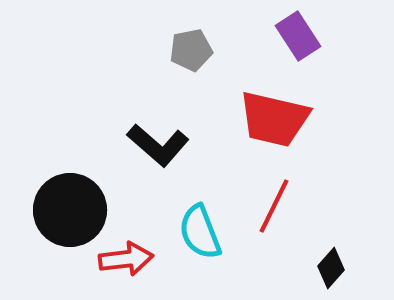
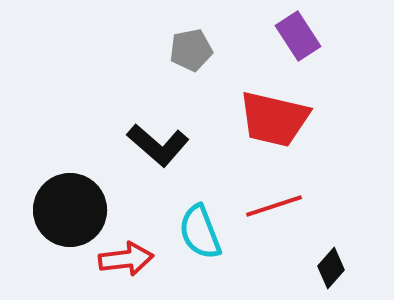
red line: rotated 46 degrees clockwise
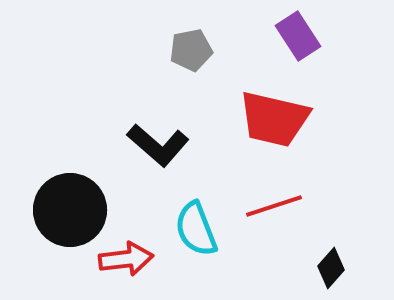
cyan semicircle: moved 4 px left, 3 px up
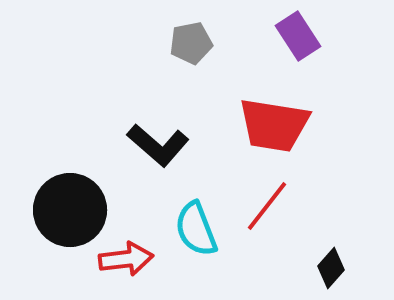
gray pentagon: moved 7 px up
red trapezoid: moved 6 px down; rotated 4 degrees counterclockwise
red line: moved 7 px left; rotated 34 degrees counterclockwise
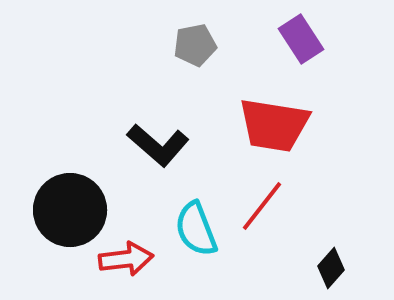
purple rectangle: moved 3 px right, 3 px down
gray pentagon: moved 4 px right, 2 px down
red line: moved 5 px left
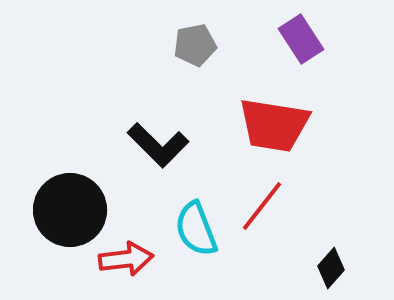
black L-shape: rotated 4 degrees clockwise
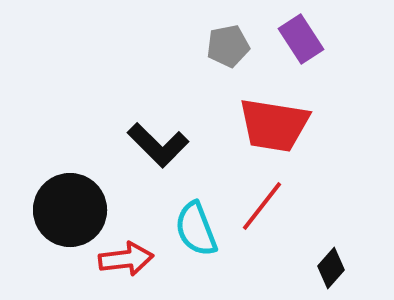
gray pentagon: moved 33 px right, 1 px down
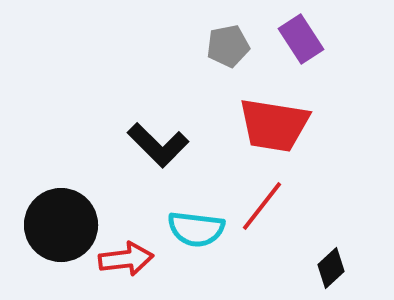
black circle: moved 9 px left, 15 px down
cyan semicircle: rotated 62 degrees counterclockwise
black diamond: rotated 6 degrees clockwise
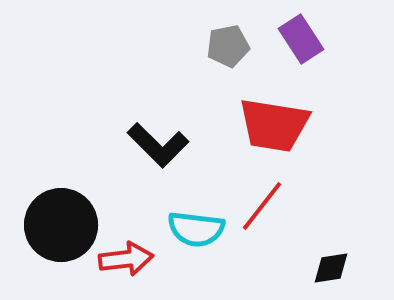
black diamond: rotated 33 degrees clockwise
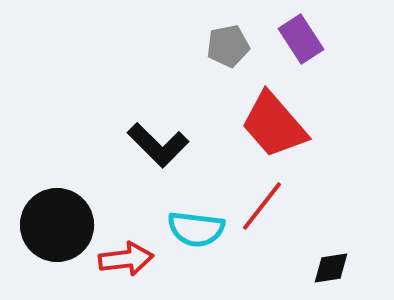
red trapezoid: rotated 40 degrees clockwise
black circle: moved 4 px left
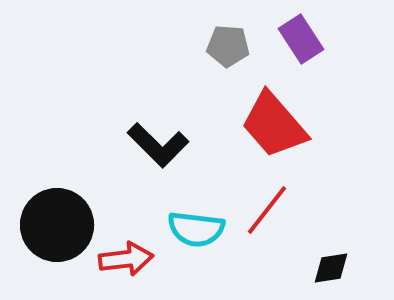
gray pentagon: rotated 15 degrees clockwise
red line: moved 5 px right, 4 px down
